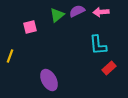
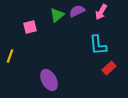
pink arrow: rotated 56 degrees counterclockwise
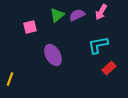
purple semicircle: moved 4 px down
cyan L-shape: rotated 85 degrees clockwise
yellow line: moved 23 px down
purple ellipse: moved 4 px right, 25 px up
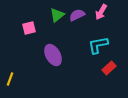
pink square: moved 1 px left, 1 px down
